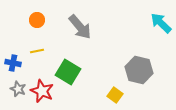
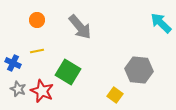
blue cross: rotated 14 degrees clockwise
gray hexagon: rotated 8 degrees counterclockwise
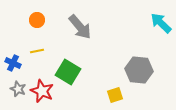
yellow square: rotated 35 degrees clockwise
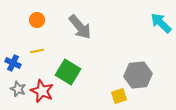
gray hexagon: moved 1 px left, 5 px down; rotated 12 degrees counterclockwise
yellow square: moved 4 px right, 1 px down
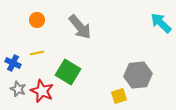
yellow line: moved 2 px down
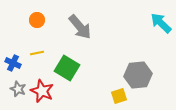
green square: moved 1 px left, 4 px up
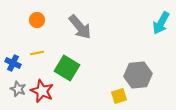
cyan arrow: rotated 105 degrees counterclockwise
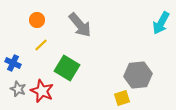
gray arrow: moved 2 px up
yellow line: moved 4 px right, 8 px up; rotated 32 degrees counterclockwise
yellow square: moved 3 px right, 2 px down
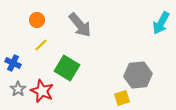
gray star: rotated 14 degrees clockwise
